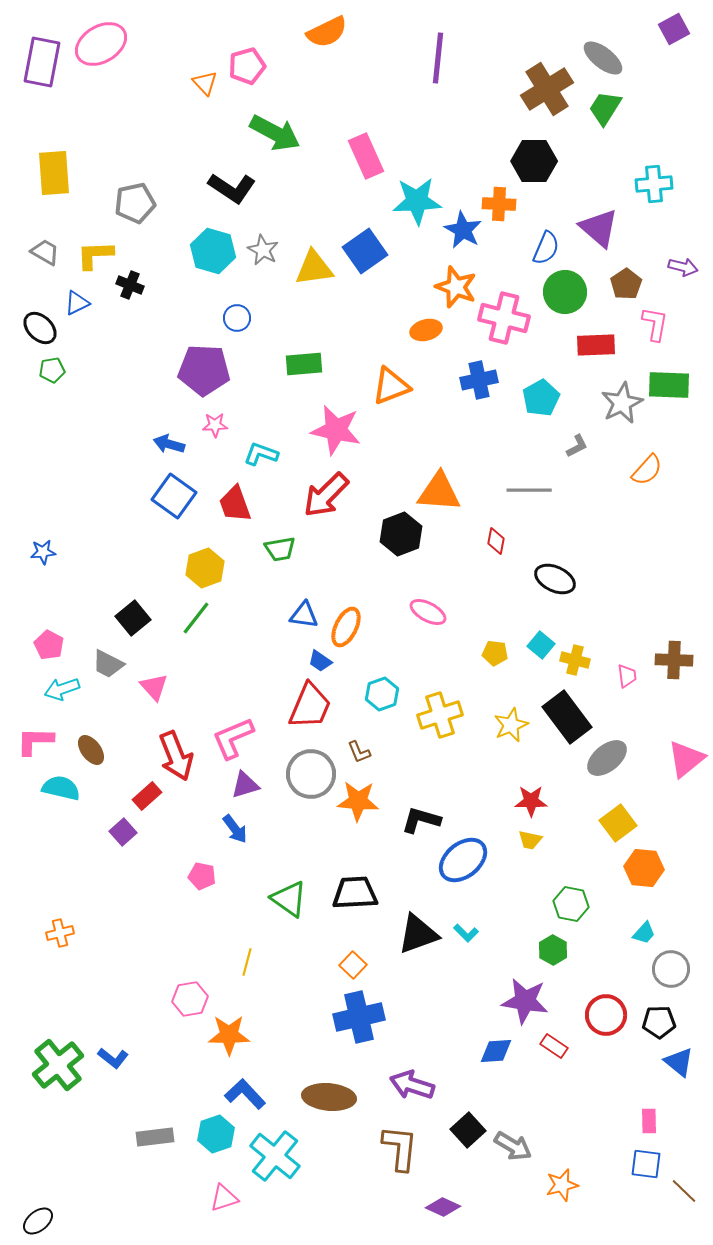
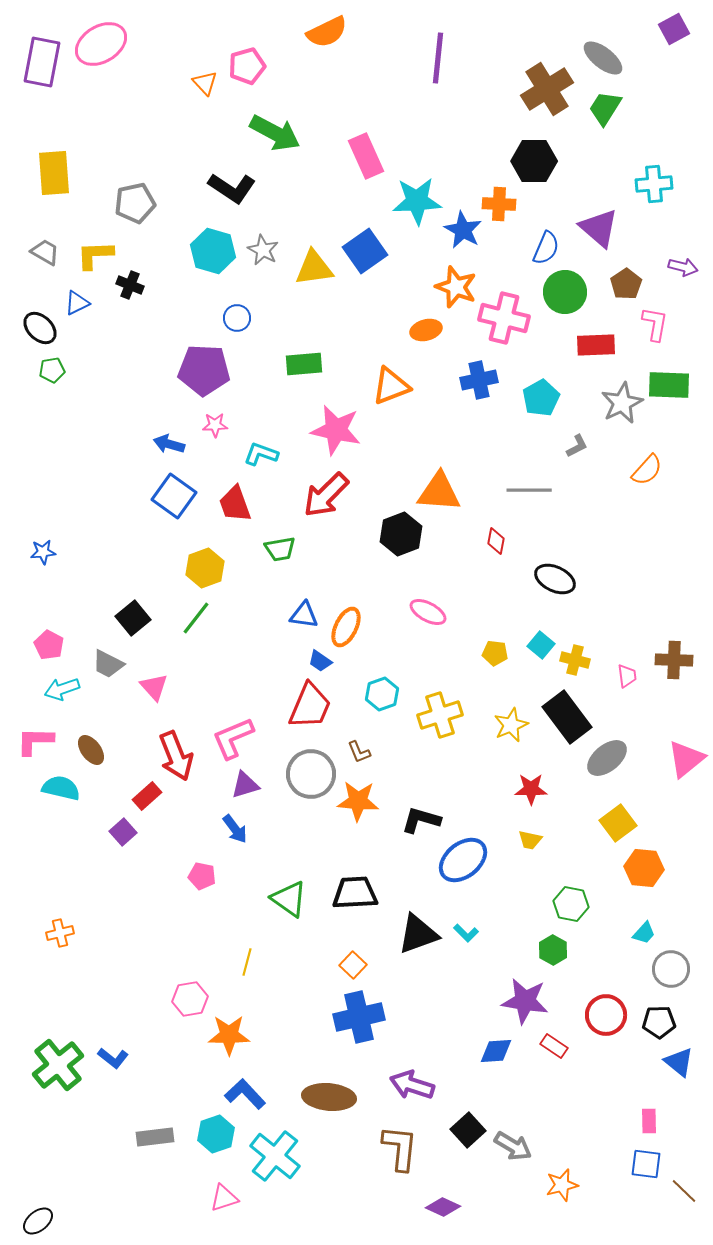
red star at (531, 801): moved 12 px up
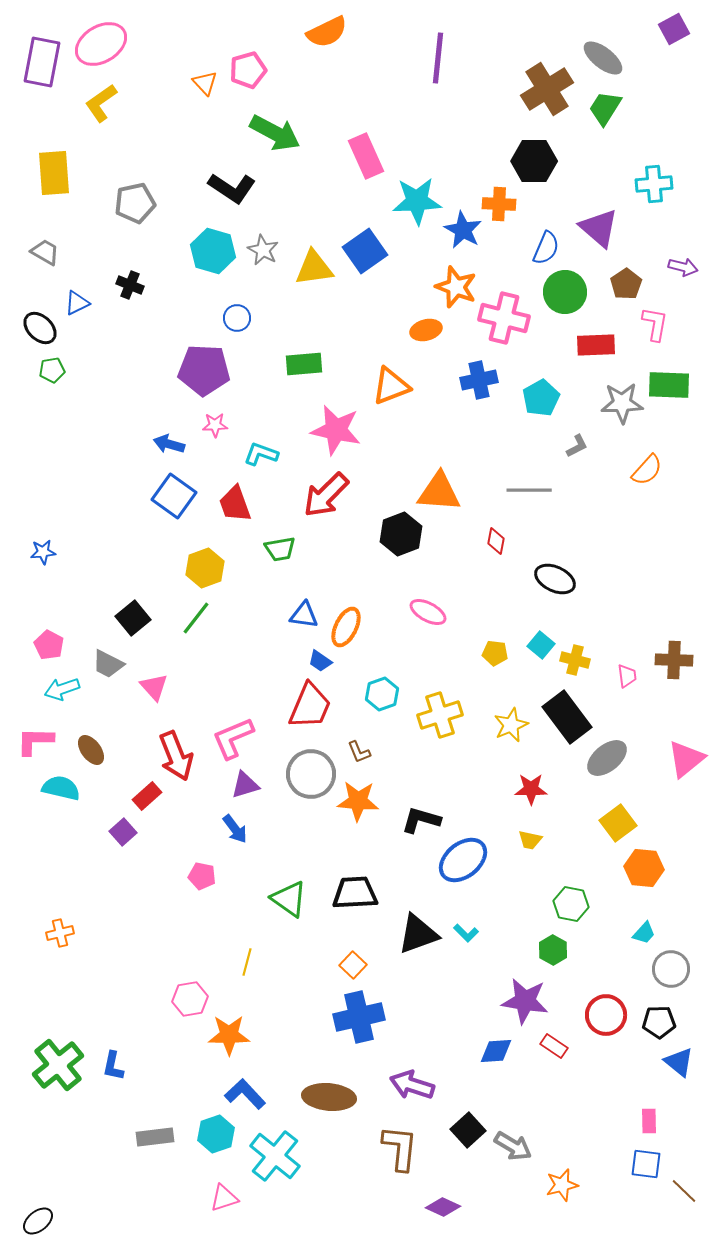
pink pentagon at (247, 66): moved 1 px right, 4 px down
yellow L-shape at (95, 255): moved 6 px right, 152 px up; rotated 33 degrees counterclockwise
gray star at (622, 403): rotated 24 degrees clockwise
blue L-shape at (113, 1058): moved 8 px down; rotated 64 degrees clockwise
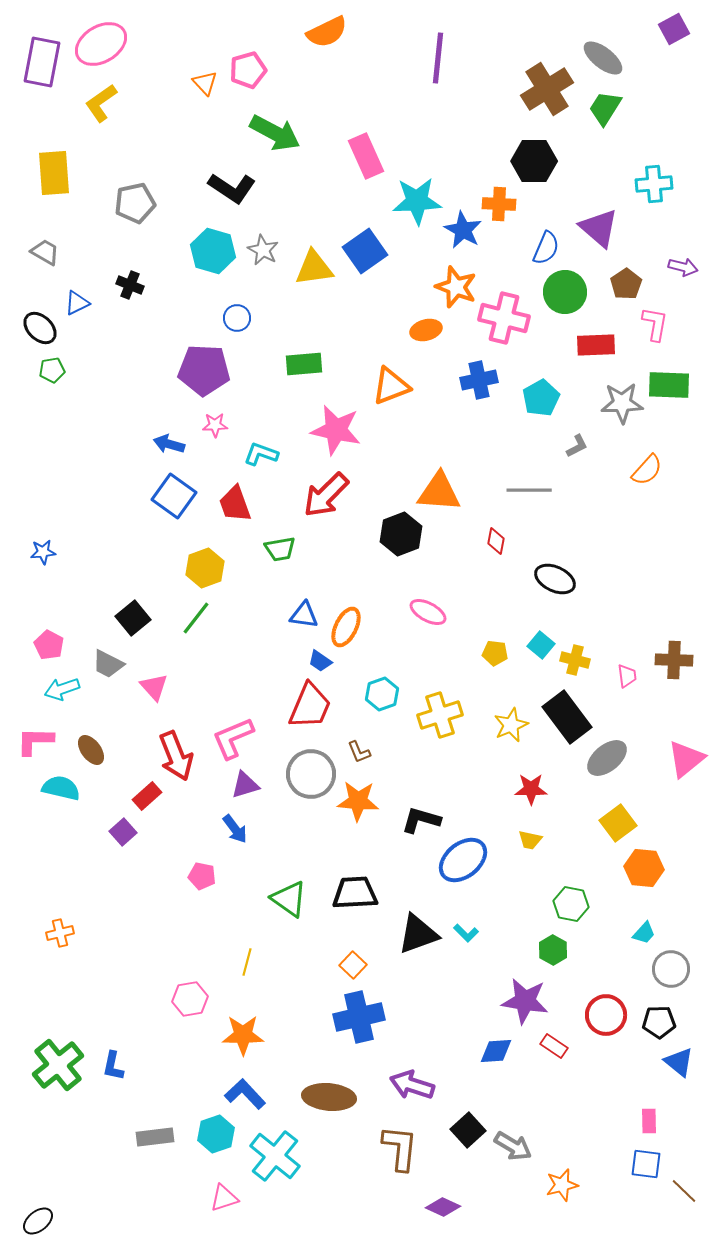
orange star at (229, 1035): moved 14 px right
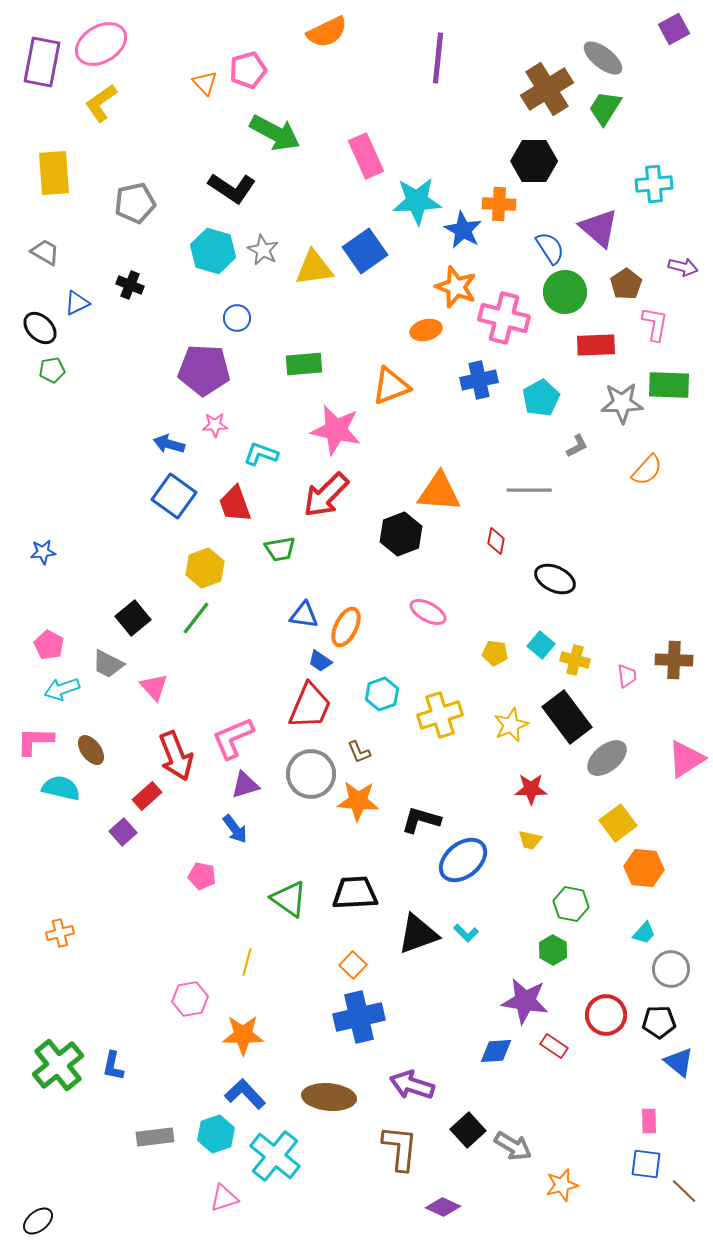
blue semicircle at (546, 248): moved 4 px right; rotated 56 degrees counterclockwise
pink triangle at (686, 759): rotated 6 degrees clockwise
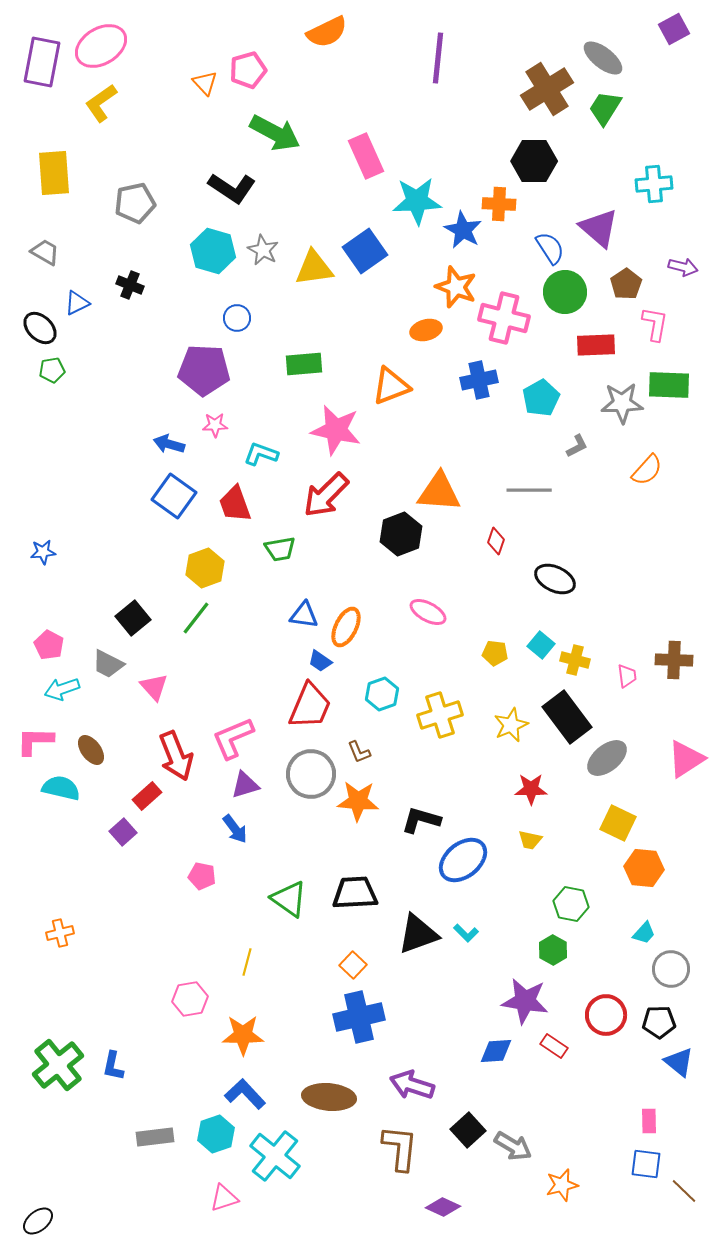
pink ellipse at (101, 44): moved 2 px down
red diamond at (496, 541): rotated 8 degrees clockwise
yellow square at (618, 823): rotated 27 degrees counterclockwise
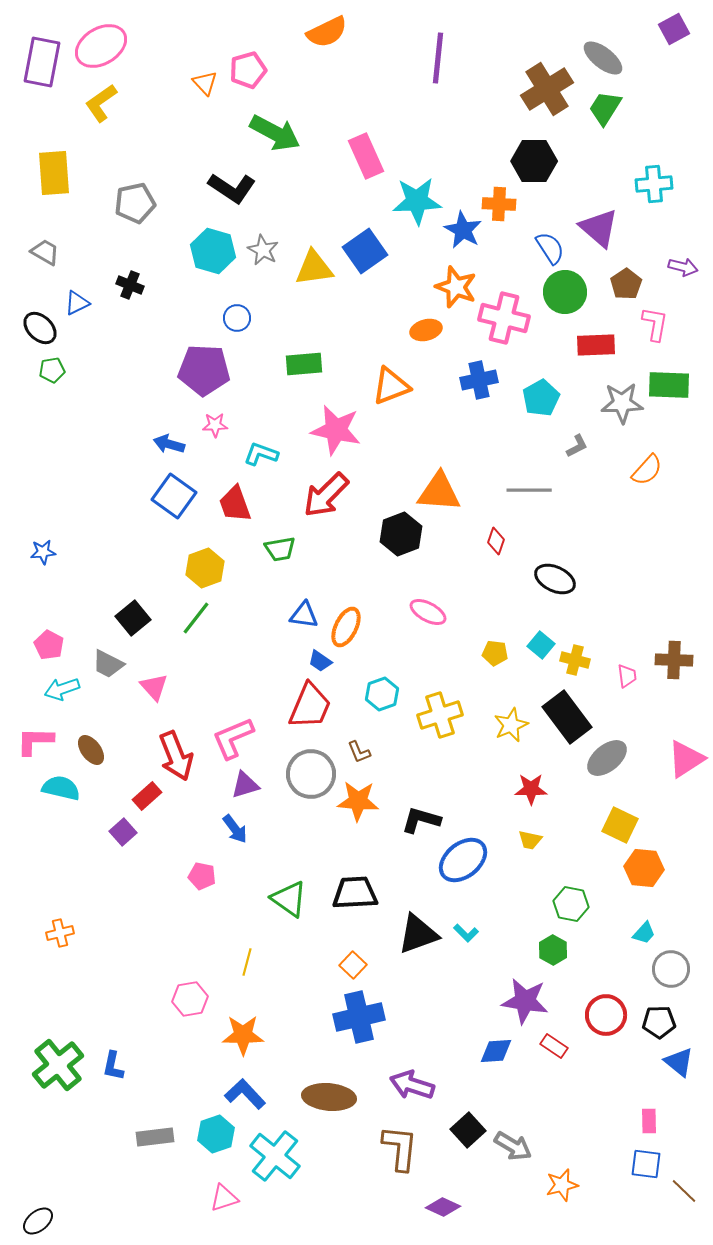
yellow square at (618, 823): moved 2 px right, 2 px down
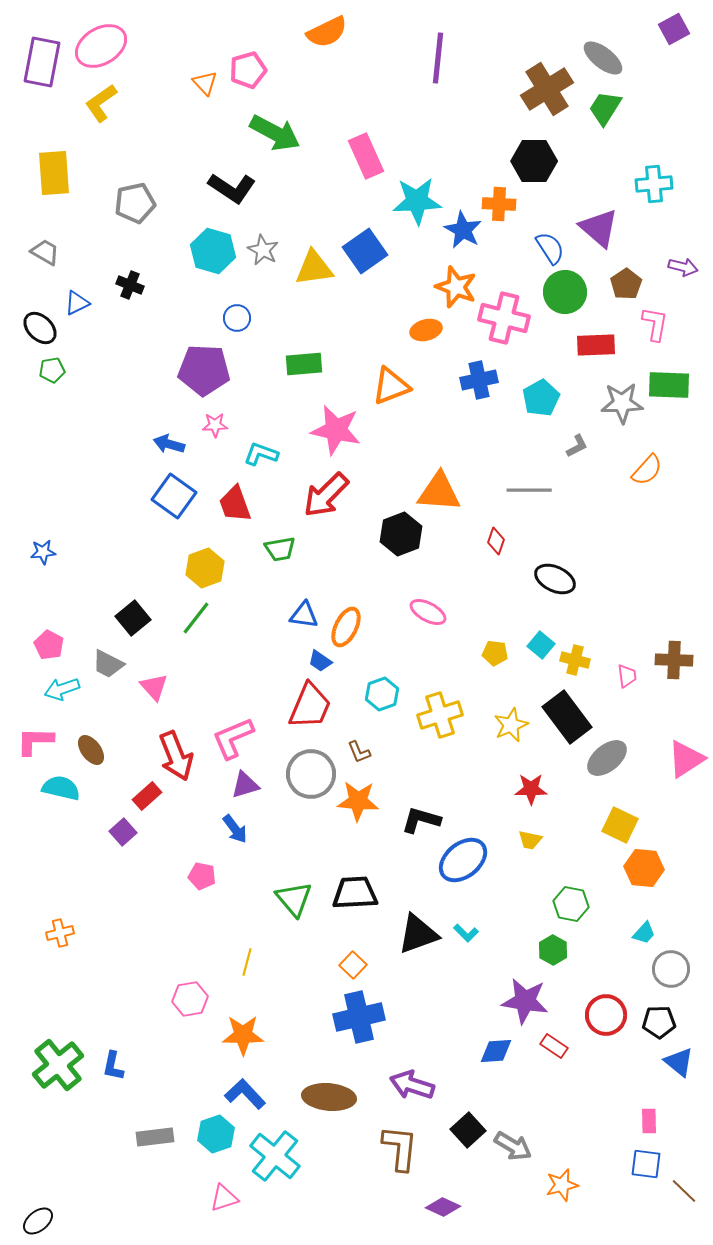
green triangle at (289, 899): moved 5 px right; rotated 15 degrees clockwise
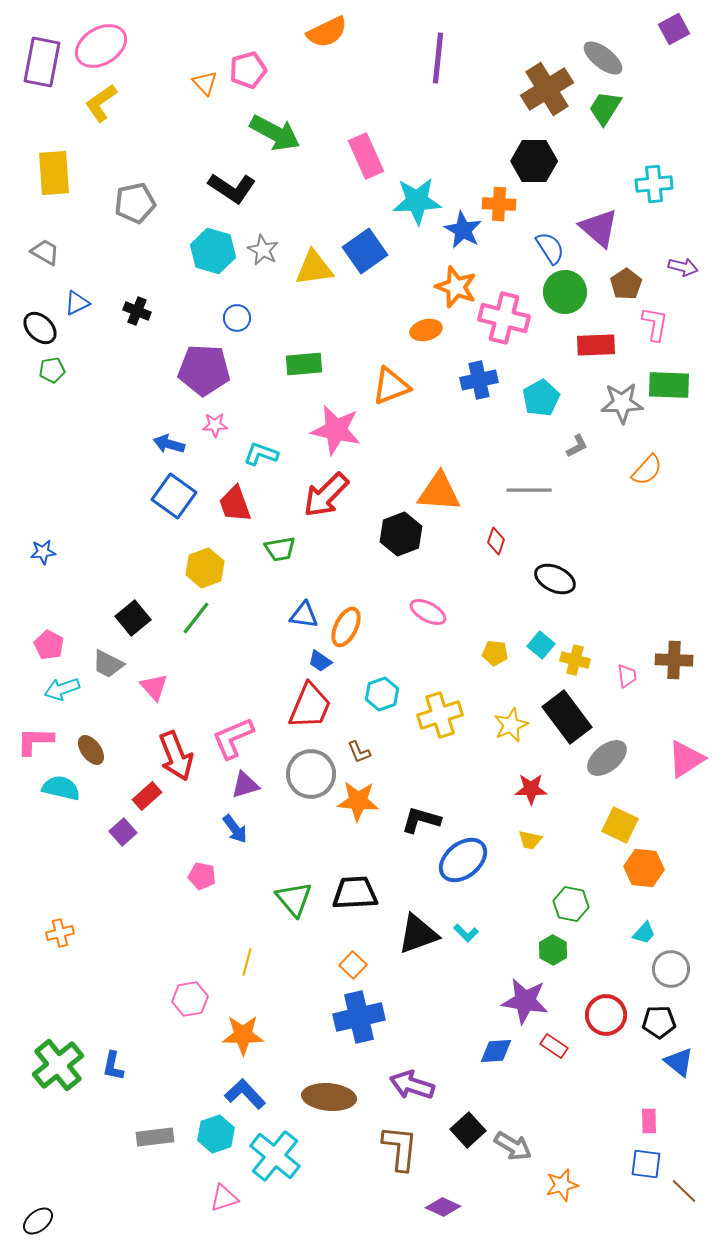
black cross at (130, 285): moved 7 px right, 26 px down
